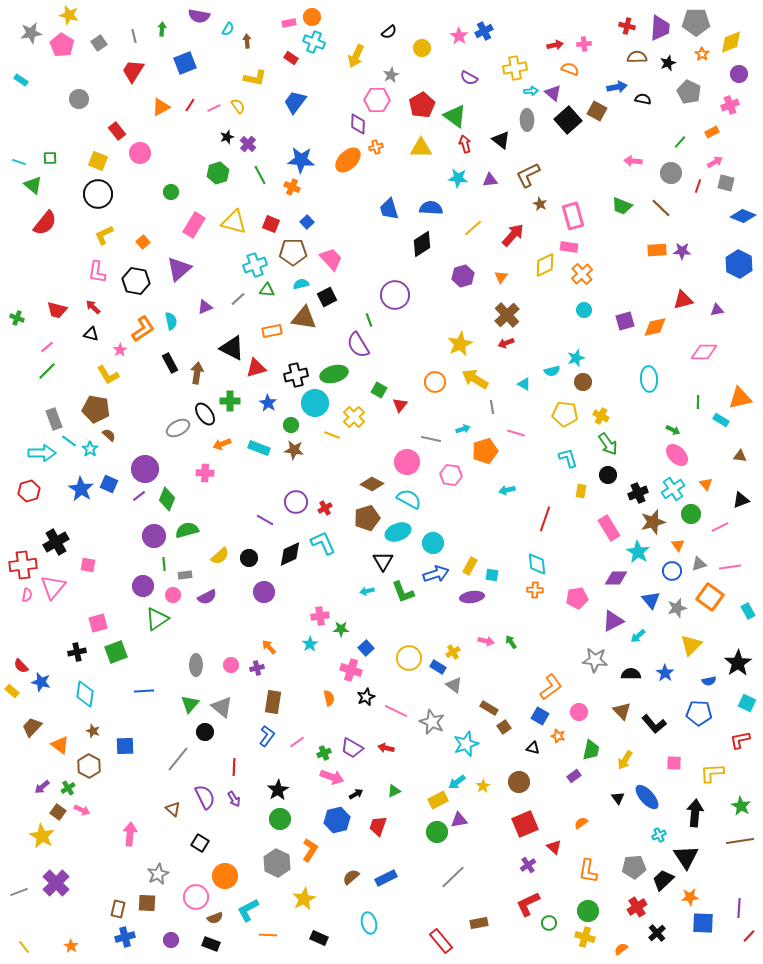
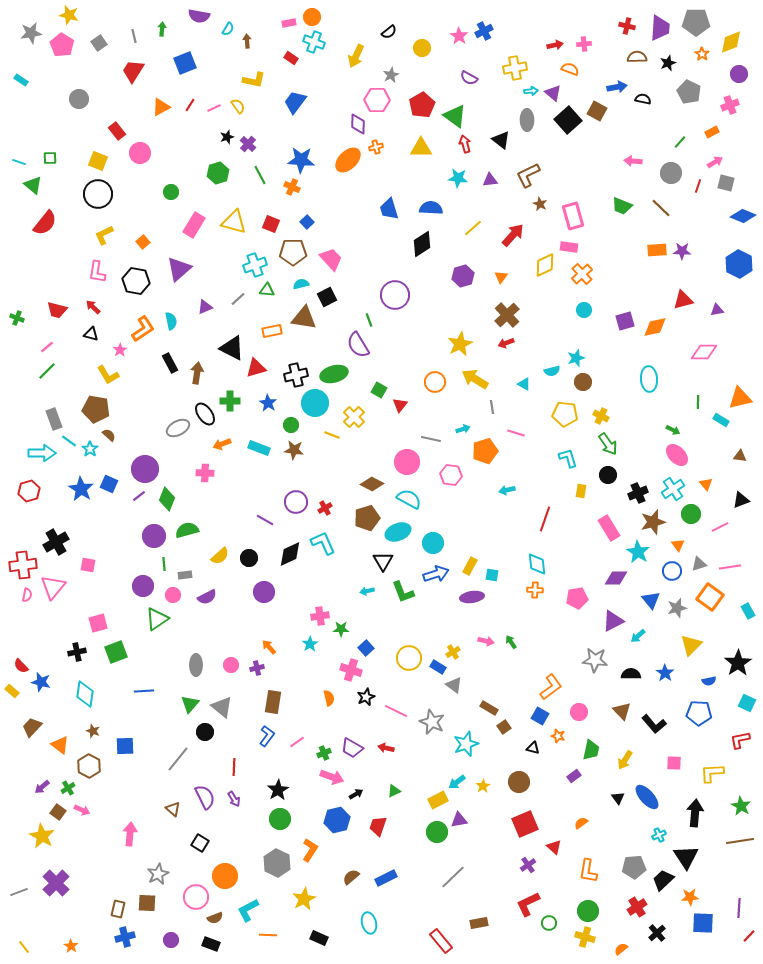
yellow L-shape at (255, 78): moved 1 px left, 2 px down
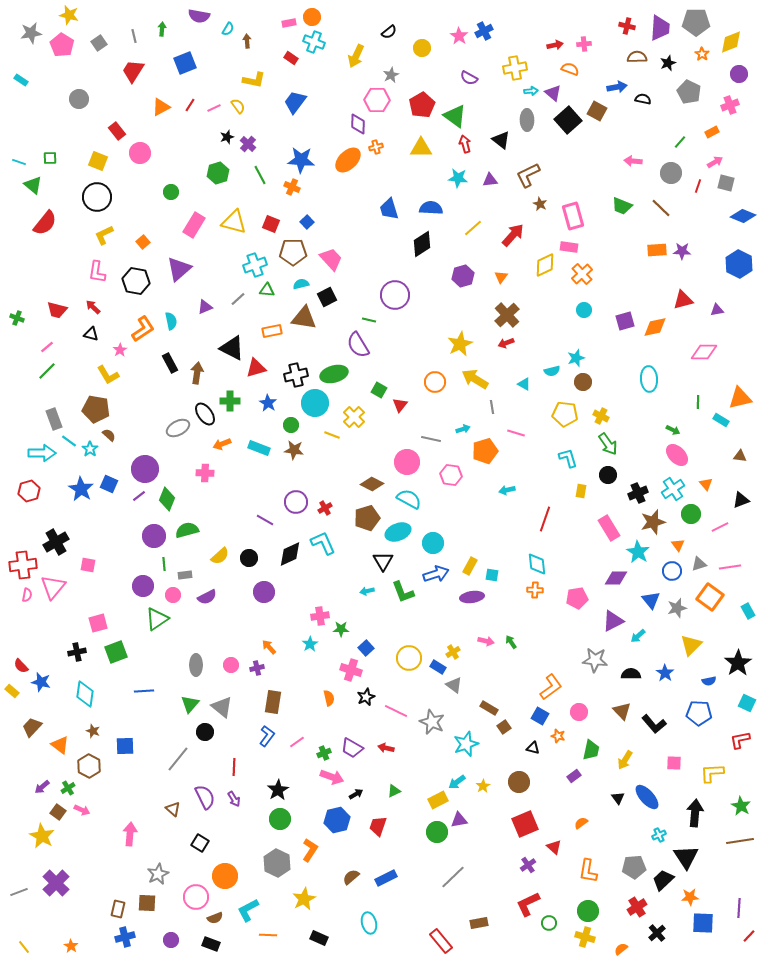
black circle at (98, 194): moved 1 px left, 3 px down
green line at (369, 320): rotated 56 degrees counterclockwise
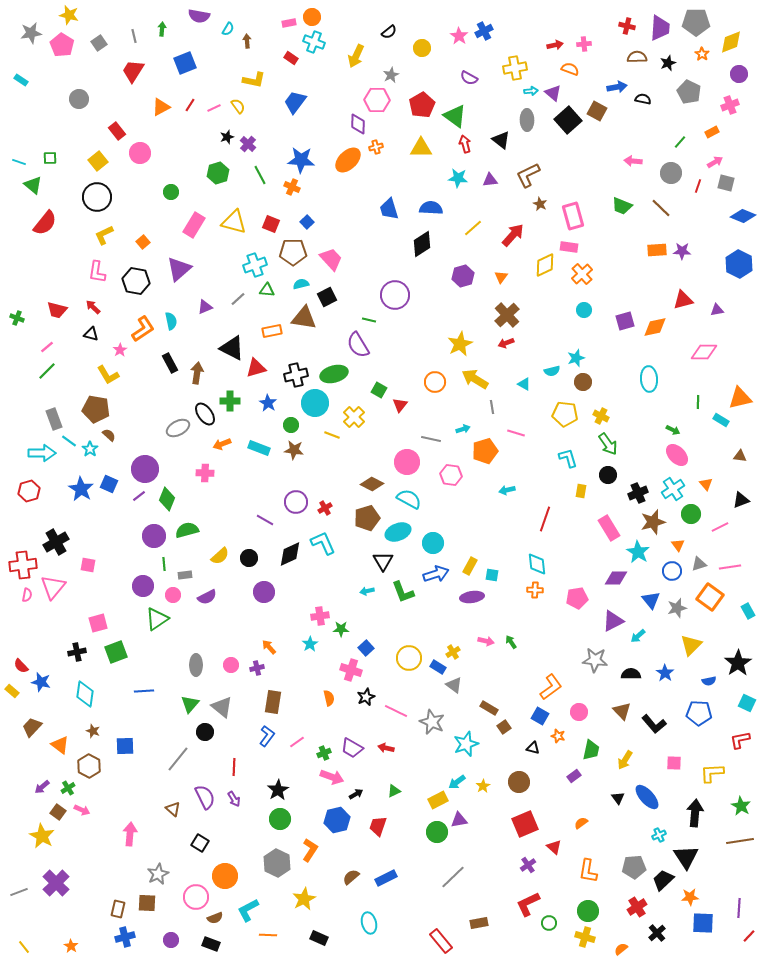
yellow square at (98, 161): rotated 30 degrees clockwise
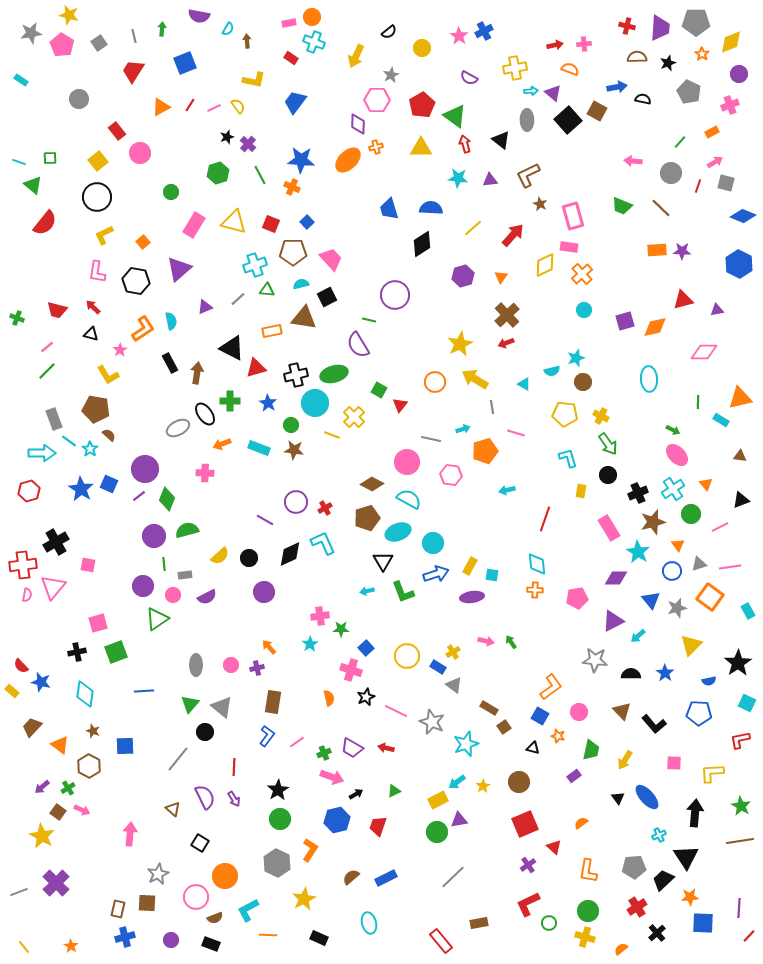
yellow circle at (409, 658): moved 2 px left, 2 px up
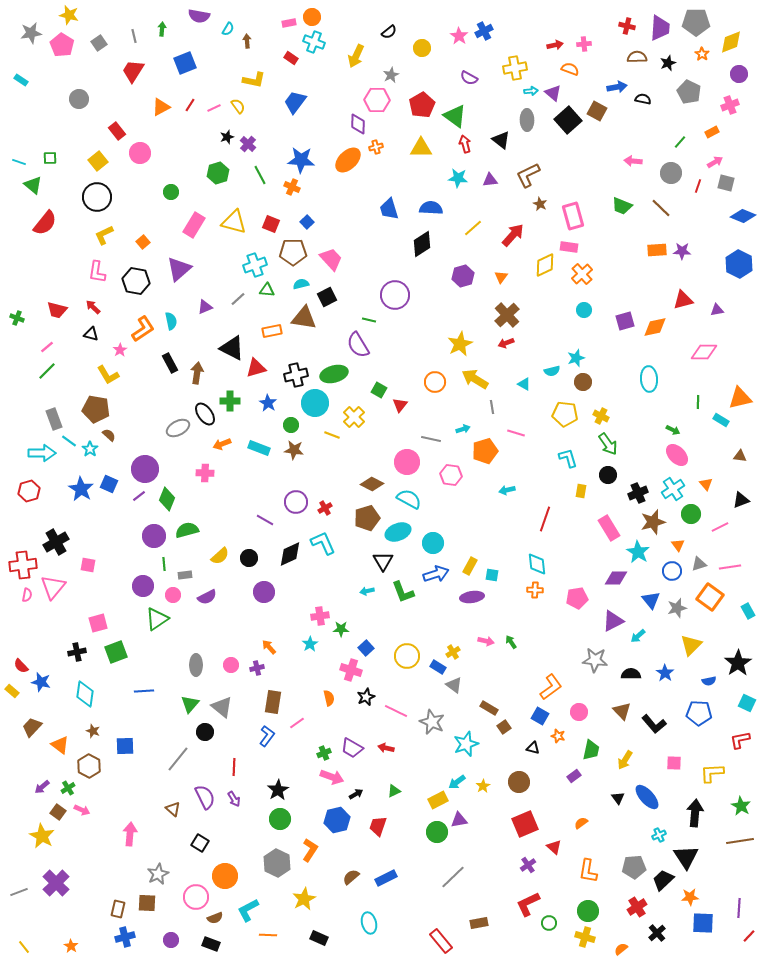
pink line at (297, 742): moved 19 px up
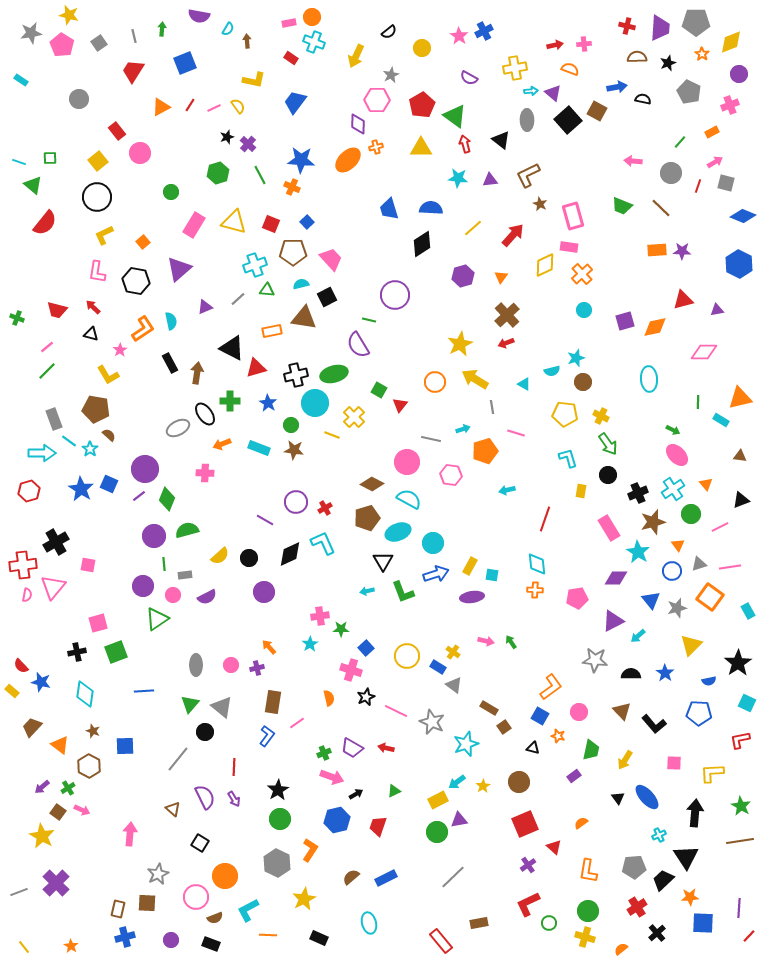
yellow cross at (453, 652): rotated 24 degrees counterclockwise
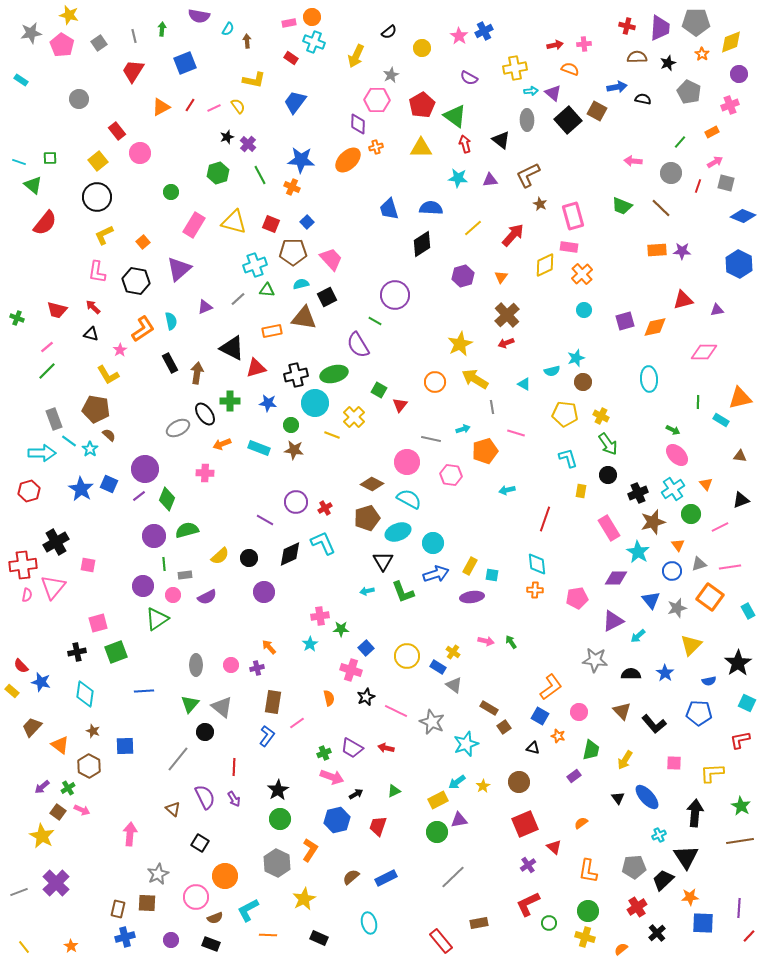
green line at (369, 320): moved 6 px right, 1 px down; rotated 16 degrees clockwise
blue star at (268, 403): rotated 24 degrees counterclockwise
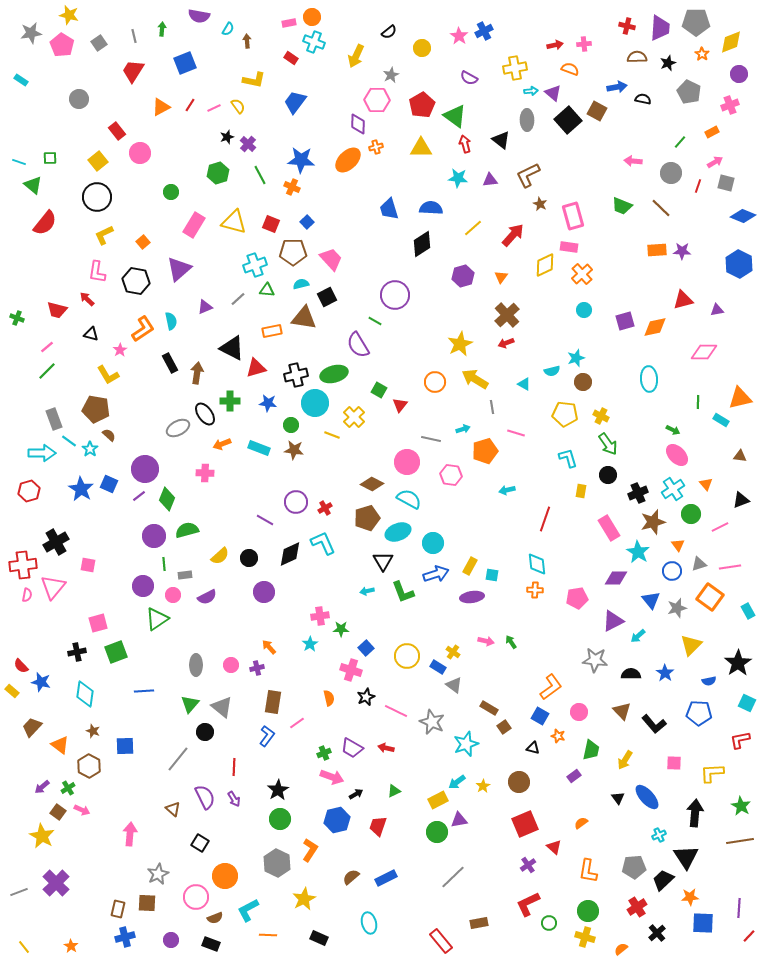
red arrow at (93, 307): moved 6 px left, 8 px up
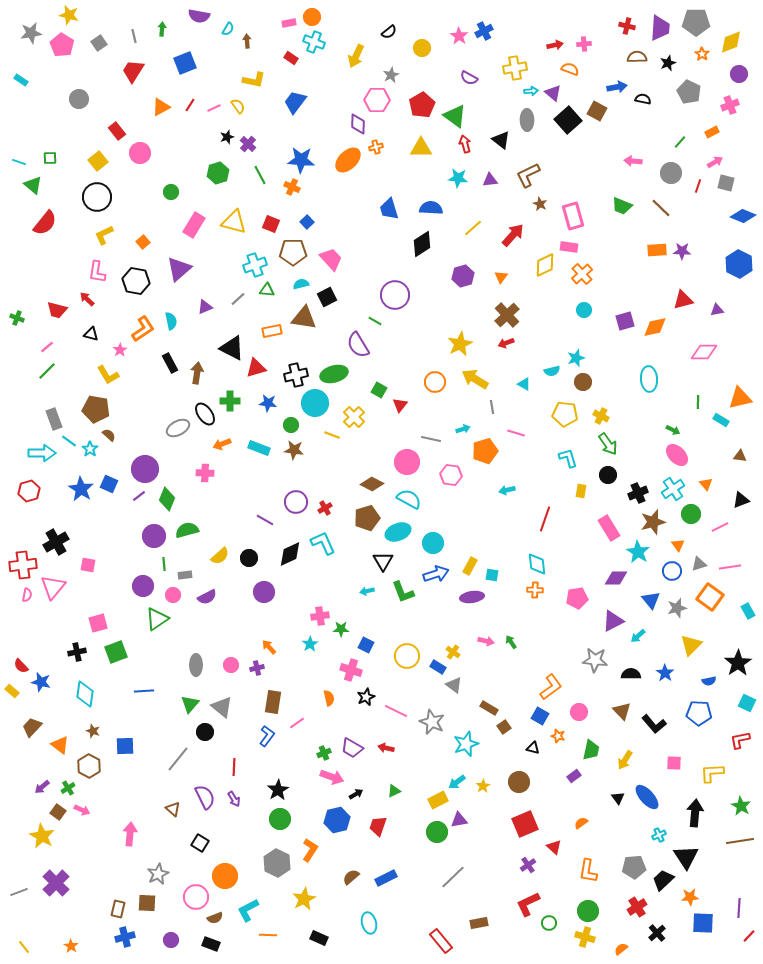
blue square at (366, 648): moved 3 px up; rotated 21 degrees counterclockwise
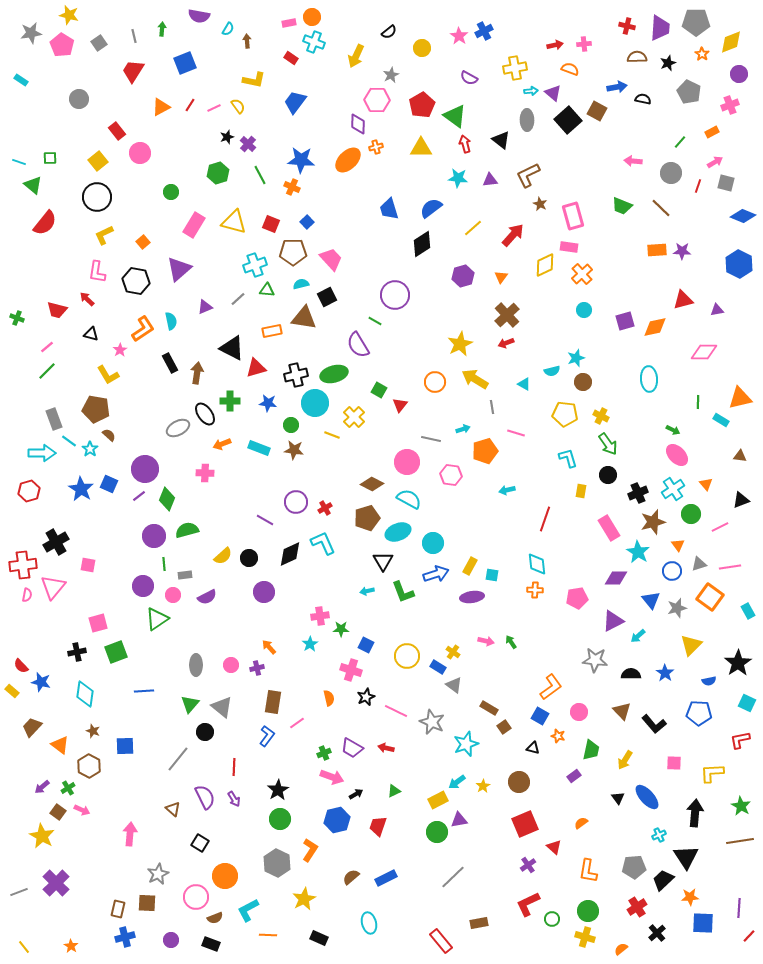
blue semicircle at (431, 208): rotated 40 degrees counterclockwise
yellow semicircle at (220, 556): moved 3 px right
green circle at (549, 923): moved 3 px right, 4 px up
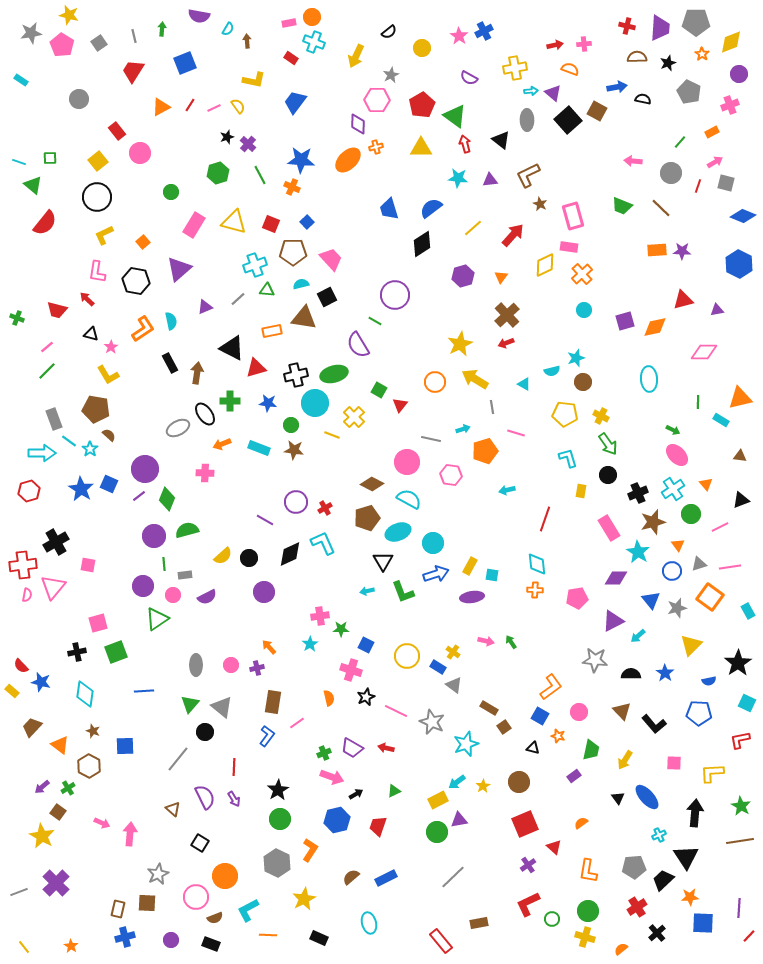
pink star at (120, 350): moved 9 px left, 3 px up
pink arrow at (82, 810): moved 20 px right, 13 px down
